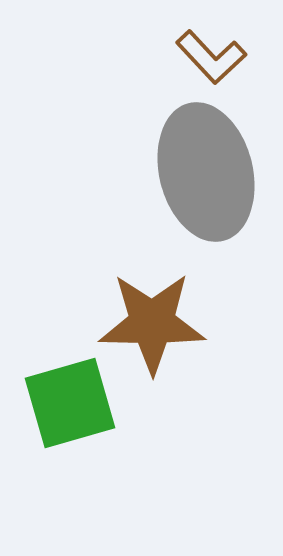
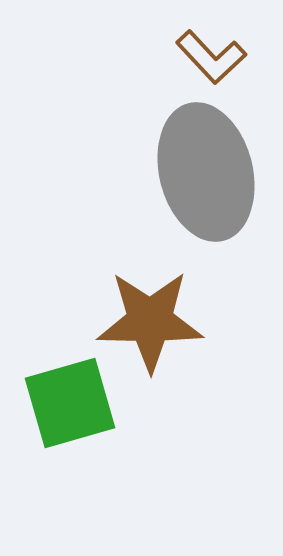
brown star: moved 2 px left, 2 px up
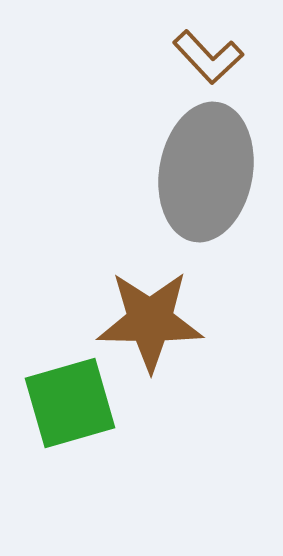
brown L-shape: moved 3 px left
gray ellipse: rotated 24 degrees clockwise
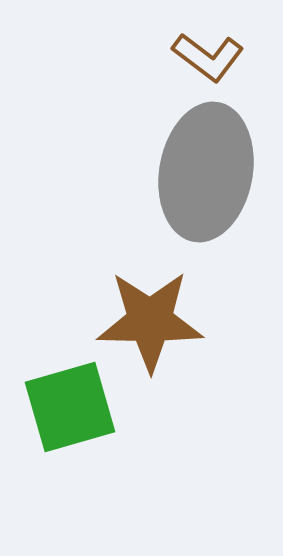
brown L-shape: rotated 10 degrees counterclockwise
green square: moved 4 px down
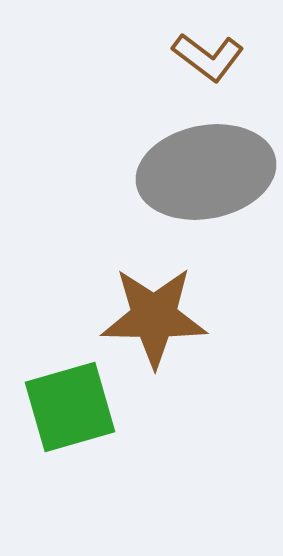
gray ellipse: rotated 69 degrees clockwise
brown star: moved 4 px right, 4 px up
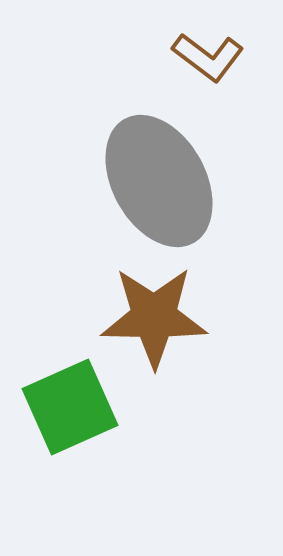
gray ellipse: moved 47 px left, 9 px down; rotated 72 degrees clockwise
green square: rotated 8 degrees counterclockwise
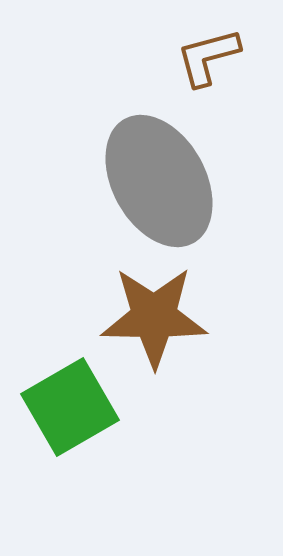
brown L-shape: rotated 128 degrees clockwise
green square: rotated 6 degrees counterclockwise
